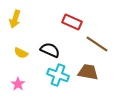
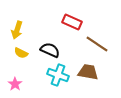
yellow arrow: moved 2 px right, 11 px down
pink star: moved 3 px left
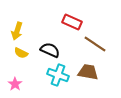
yellow arrow: moved 1 px down
brown line: moved 2 px left
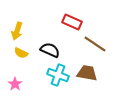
brown trapezoid: moved 1 px left, 1 px down
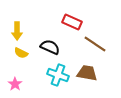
yellow arrow: rotated 18 degrees counterclockwise
black semicircle: moved 3 px up
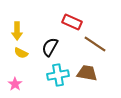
black semicircle: rotated 84 degrees counterclockwise
cyan cross: rotated 30 degrees counterclockwise
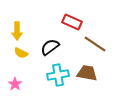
black semicircle: rotated 24 degrees clockwise
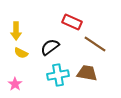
yellow arrow: moved 1 px left
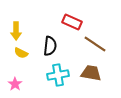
black semicircle: moved 1 px up; rotated 132 degrees clockwise
brown trapezoid: moved 4 px right
